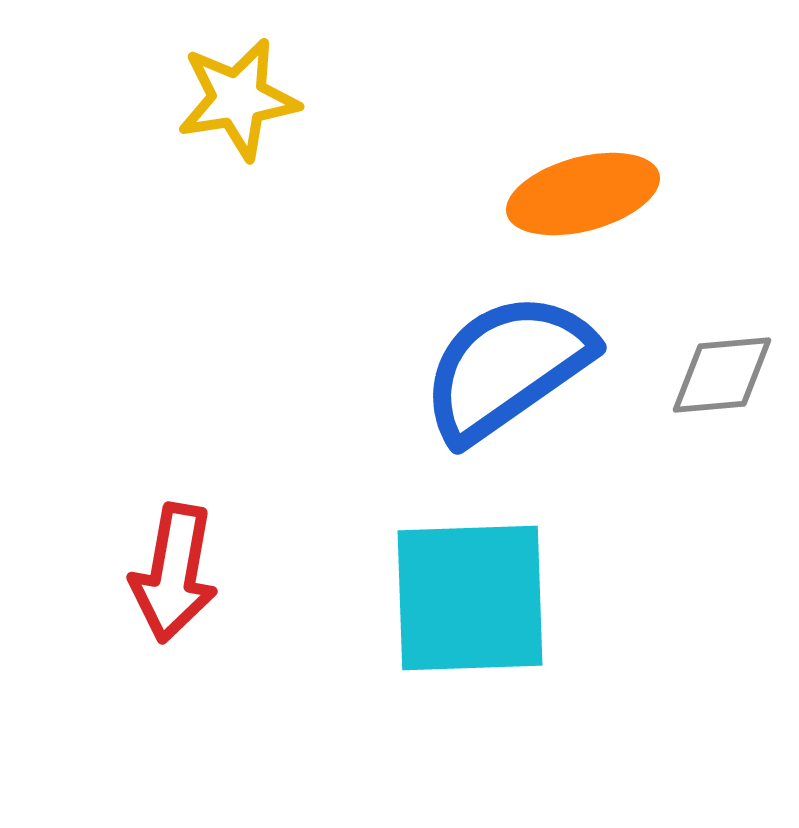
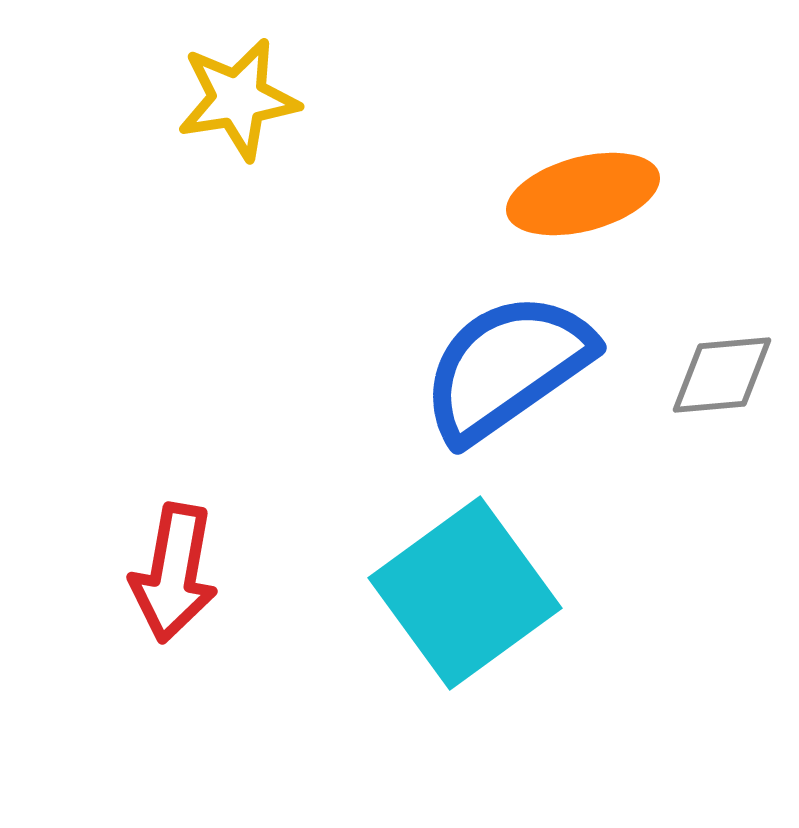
cyan square: moved 5 px left, 5 px up; rotated 34 degrees counterclockwise
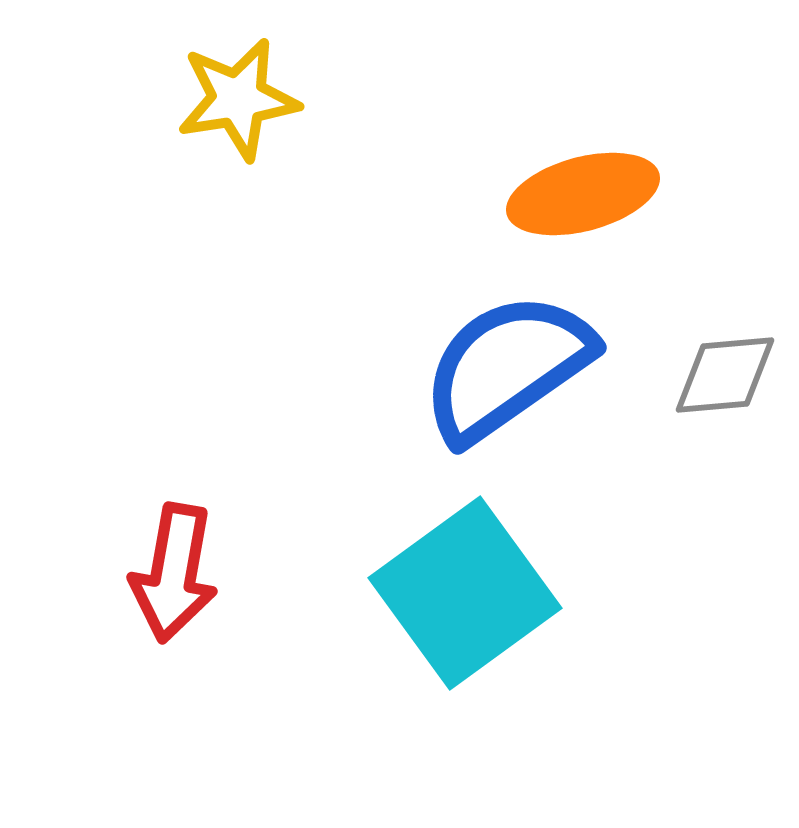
gray diamond: moved 3 px right
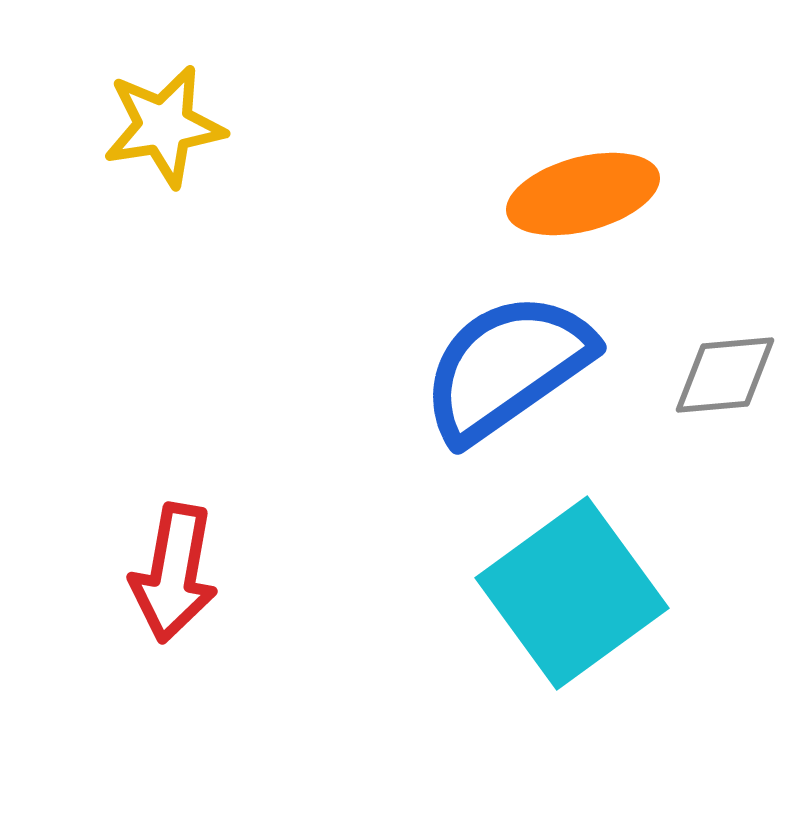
yellow star: moved 74 px left, 27 px down
cyan square: moved 107 px right
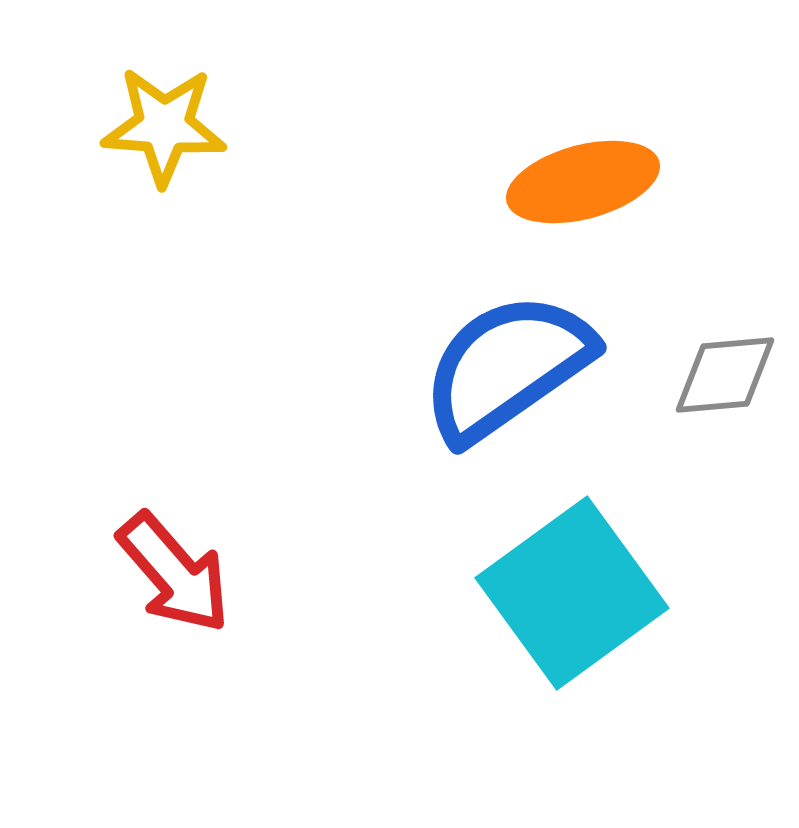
yellow star: rotated 13 degrees clockwise
orange ellipse: moved 12 px up
red arrow: rotated 51 degrees counterclockwise
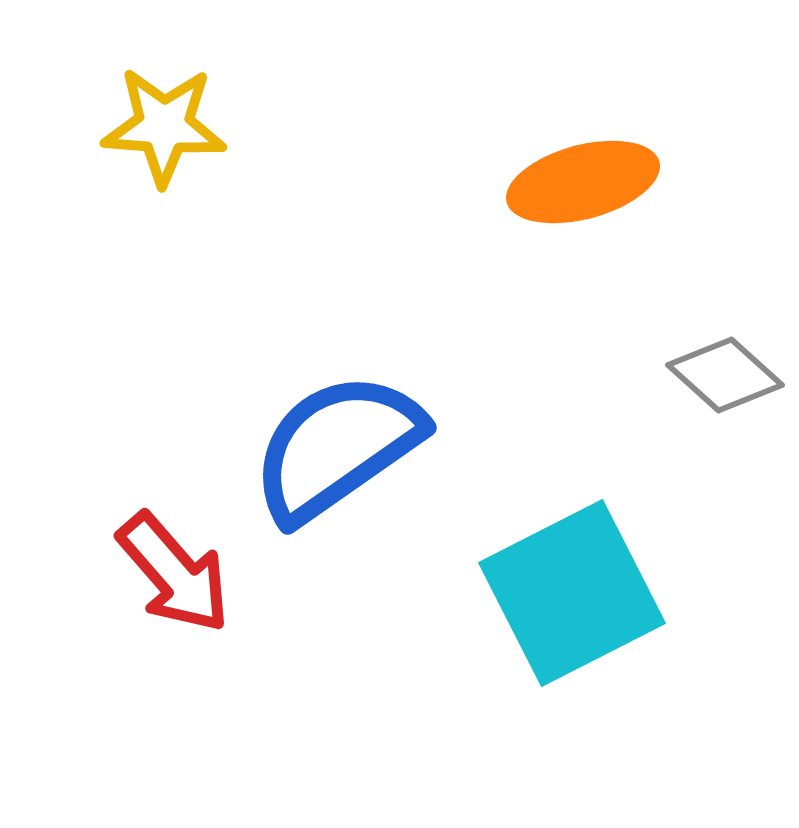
blue semicircle: moved 170 px left, 80 px down
gray diamond: rotated 47 degrees clockwise
cyan square: rotated 9 degrees clockwise
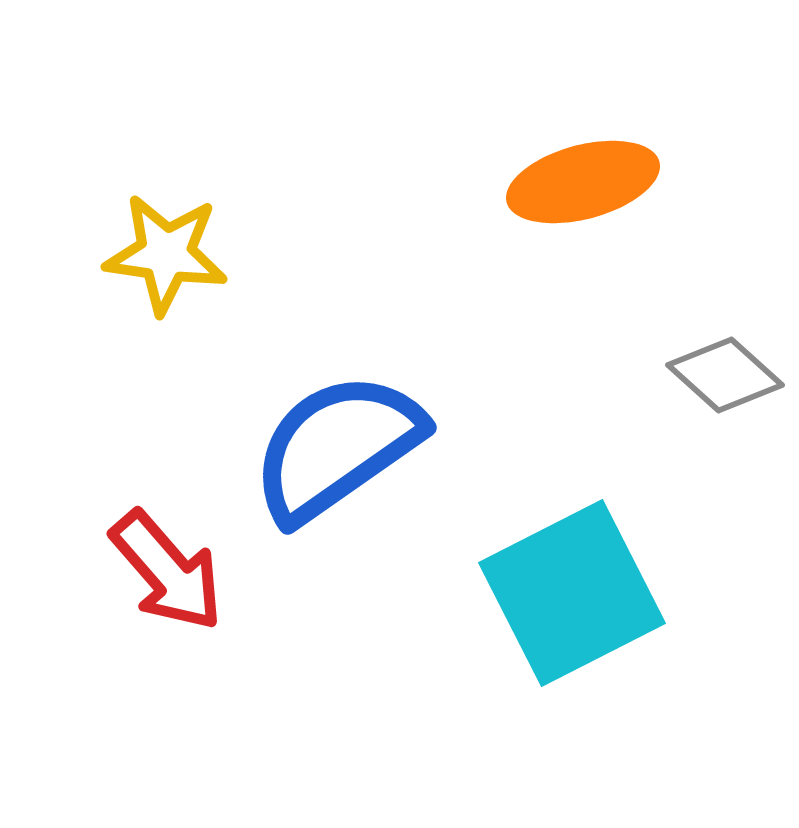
yellow star: moved 2 px right, 128 px down; rotated 4 degrees clockwise
red arrow: moved 7 px left, 2 px up
